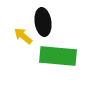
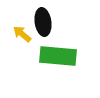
yellow arrow: moved 1 px left, 2 px up
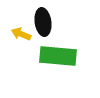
yellow arrow: moved 1 px left; rotated 18 degrees counterclockwise
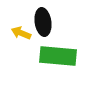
yellow arrow: moved 1 px up
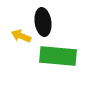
yellow arrow: moved 3 px down
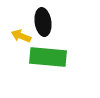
green rectangle: moved 10 px left, 1 px down
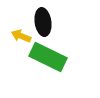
green rectangle: rotated 21 degrees clockwise
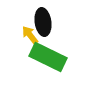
yellow arrow: moved 9 px right, 1 px up; rotated 30 degrees clockwise
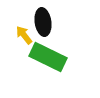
yellow arrow: moved 6 px left
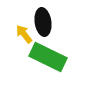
yellow arrow: moved 1 px up
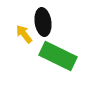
green rectangle: moved 10 px right, 1 px up
